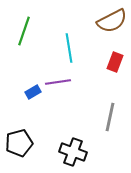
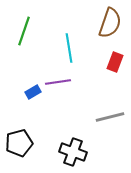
brown semicircle: moved 2 px left, 2 px down; rotated 44 degrees counterclockwise
gray line: rotated 64 degrees clockwise
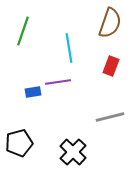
green line: moved 1 px left
red rectangle: moved 4 px left, 4 px down
blue rectangle: rotated 21 degrees clockwise
black cross: rotated 24 degrees clockwise
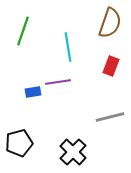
cyan line: moved 1 px left, 1 px up
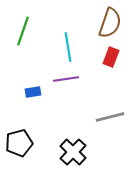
red rectangle: moved 9 px up
purple line: moved 8 px right, 3 px up
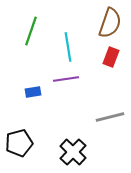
green line: moved 8 px right
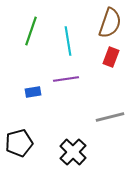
cyan line: moved 6 px up
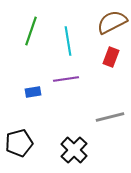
brown semicircle: moved 2 px right, 1 px up; rotated 136 degrees counterclockwise
black cross: moved 1 px right, 2 px up
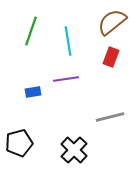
brown semicircle: rotated 12 degrees counterclockwise
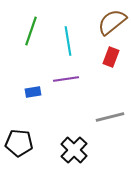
black pentagon: rotated 20 degrees clockwise
